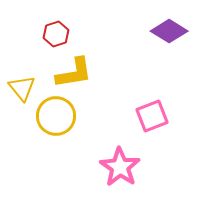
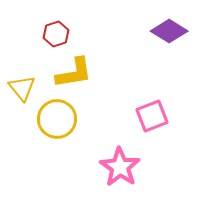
yellow circle: moved 1 px right, 3 px down
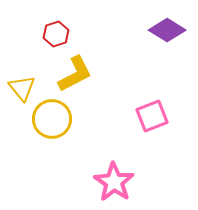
purple diamond: moved 2 px left, 1 px up
yellow L-shape: moved 1 px right, 1 px down; rotated 18 degrees counterclockwise
yellow circle: moved 5 px left
pink star: moved 6 px left, 15 px down
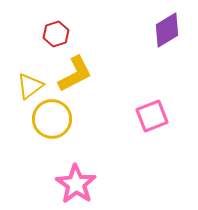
purple diamond: rotated 63 degrees counterclockwise
yellow triangle: moved 8 px right, 2 px up; rotated 32 degrees clockwise
pink star: moved 38 px left, 2 px down
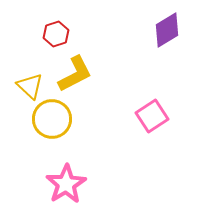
yellow triangle: rotated 40 degrees counterclockwise
pink square: rotated 12 degrees counterclockwise
pink star: moved 10 px left; rotated 6 degrees clockwise
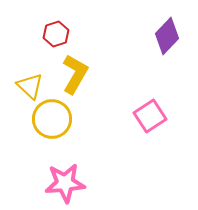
purple diamond: moved 6 px down; rotated 15 degrees counterclockwise
yellow L-shape: rotated 33 degrees counterclockwise
pink square: moved 2 px left
pink star: moved 1 px left, 1 px up; rotated 27 degrees clockwise
